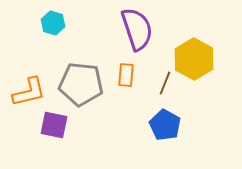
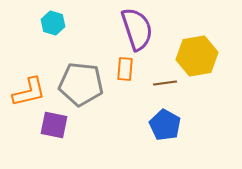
yellow hexagon: moved 3 px right, 3 px up; rotated 21 degrees clockwise
orange rectangle: moved 1 px left, 6 px up
brown line: rotated 60 degrees clockwise
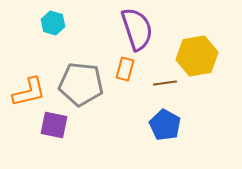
orange rectangle: rotated 10 degrees clockwise
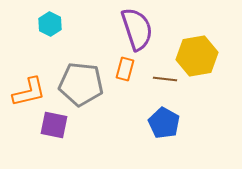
cyan hexagon: moved 3 px left, 1 px down; rotated 10 degrees clockwise
brown line: moved 4 px up; rotated 15 degrees clockwise
blue pentagon: moved 1 px left, 2 px up
